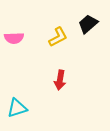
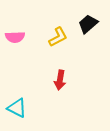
pink semicircle: moved 1 px right, 1 px up
cyan triangle: rotated 45 degrees clockwise
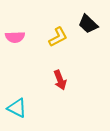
black trapezoid: rotated 95 degrees counterclockwise
red arrow: rotated 30 degrees counterclockwise
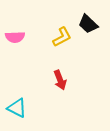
yellow L-shape: moved 4 px right
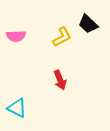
pink semicircle: moved 1 px right, 1 px up
